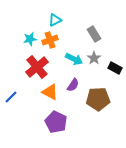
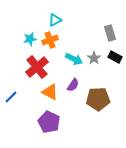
gray rectangle: moved 16 px right, 1 px up; rotated 14 degrees clockwise
black rectangle: moved 11 px up
purple pentagon: moved 7 px left
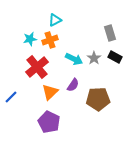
orange triangle: rotated 48 degrees clockwise
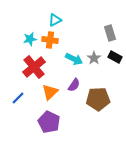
orange cross: rotated 28 degrees clockwise
red cross: moved 3 px left
purple semicircle: moved 1 px right
blue line: moved 7 px right, 1 px down
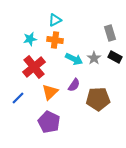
orange cross: moved 5 px right
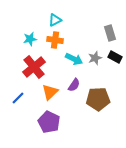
gray star: moved 1 px right; rotated 16 degrees clockwise
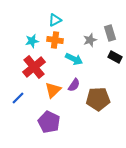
cyan star: moved 2 px right, 2 px down
gray star: moved 5 px left, 18 px up
orange triangle: moved 3 px right, 2 px up
